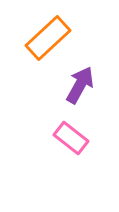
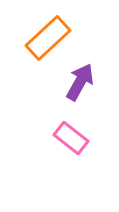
purple arrow: moved 3 px up
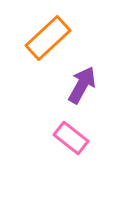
purple arrow: moved 2 px right, 3 px down
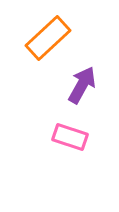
pink rectangle: moved 1 px left, 1 px up; rotated 20 degrees counterclockwise
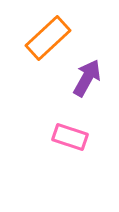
purple arrow: moved 5 px right, 7 px up
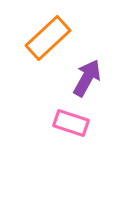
pink rectangle: moved 1 px right, 14 px up
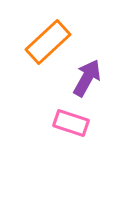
orange rectangle: moved 4 px down
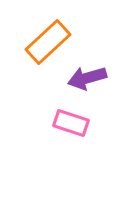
purple arrow: rotated 135 degrees counterclockwise
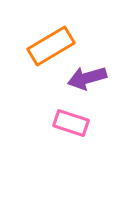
orange rectangle: moved 3 px right, 4 px down; rotated 12 degrees clockwise
